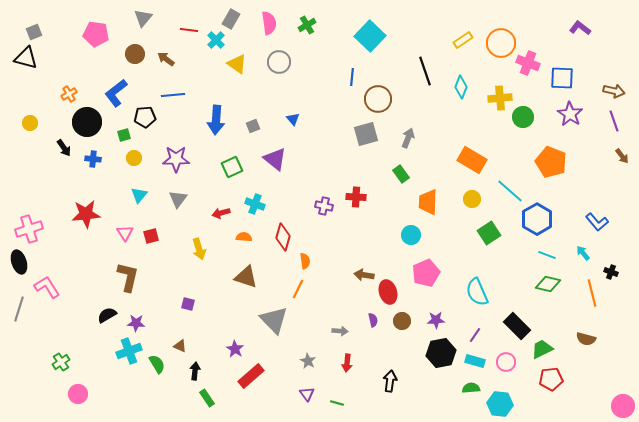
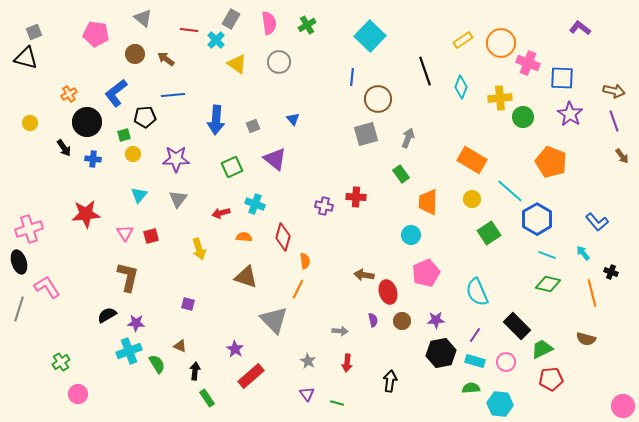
gray triangle at (143, 18): rotated 30 degrees counterclockwise
yellow circle at (134, 158): moved 1 px left, 4 px up
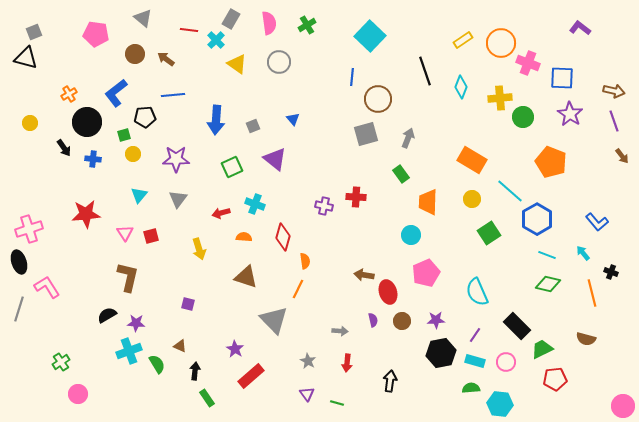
red pentagon at (551, 379): moved 4 px right
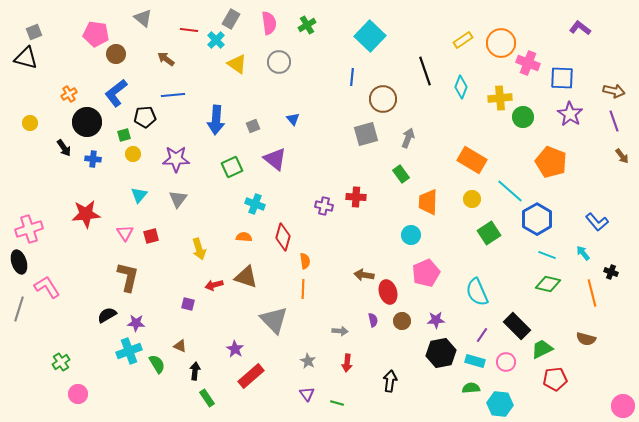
brown circle at (135, 54): moved 19 px left
brown circle at (378, 99): moved 5 px right
red arrow at (221, 213): moved 7 px left, 72 px down
orange line at (298, 289): moved 5 px right; rotated 24 degrees counterclockwise
purple line at (475, 335): moved 7 px right
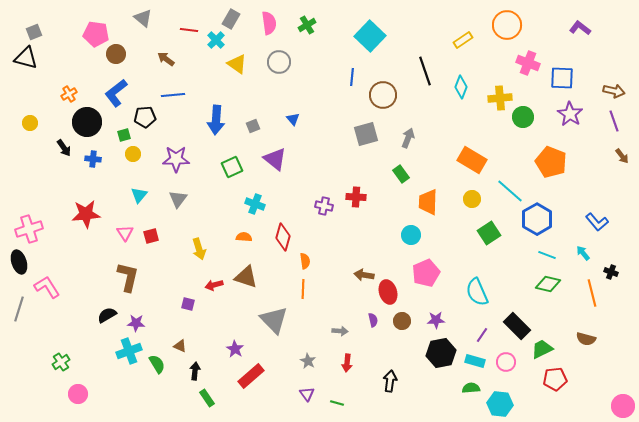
orange circle at (501, 43): moved 6 px right, 18 px up
brown circle at (383, 99): moved 4 px up
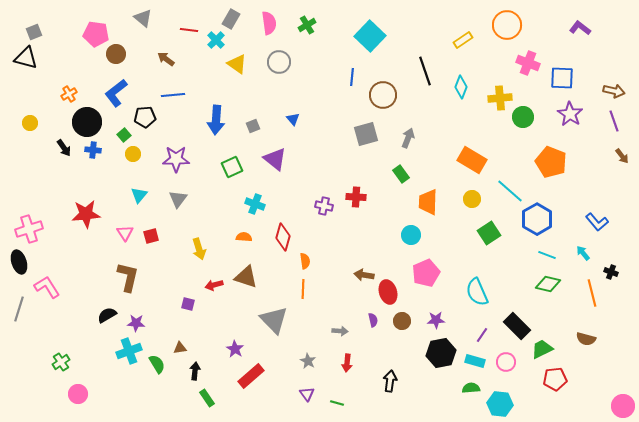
green square at (124, 135): rotated 24 degrees counterclockwise
blue cross at (93, 159): moved 9 px up
brown triangle at (180, 346): moved 2 px down; rotated 32 degrees counterclockwise
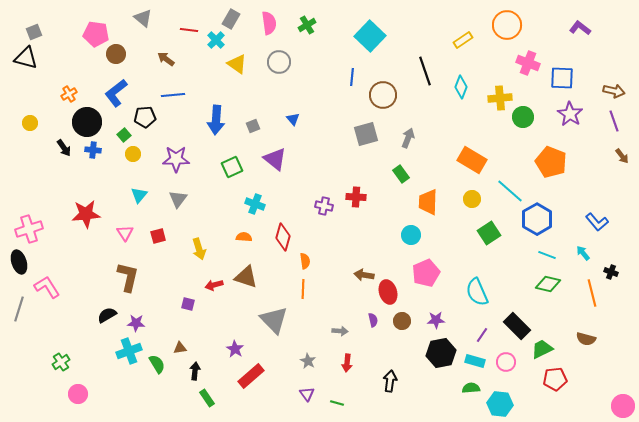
red square at (151, 236): moved 7 px right
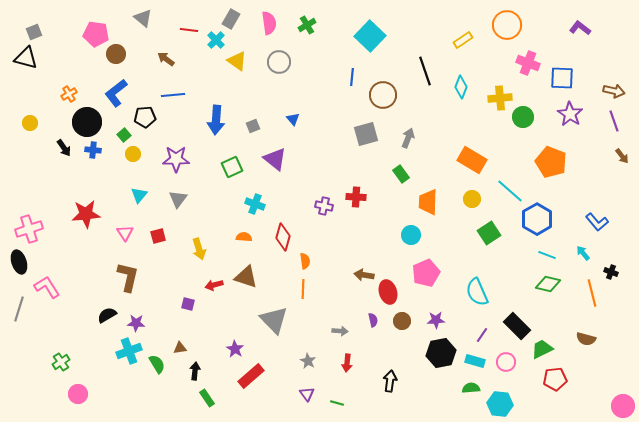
yellow triangle at (237, 64): moved 3 px up
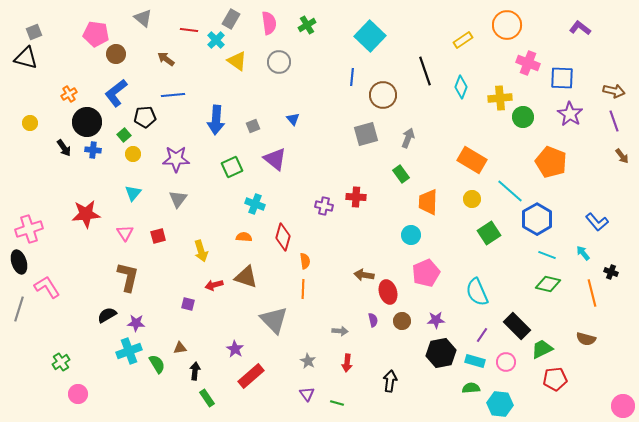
cyan triangle at (139, 195): moved 6 px left, 2 px up
yellow arrow at (199, 249): moved 2 px right, 2 px down
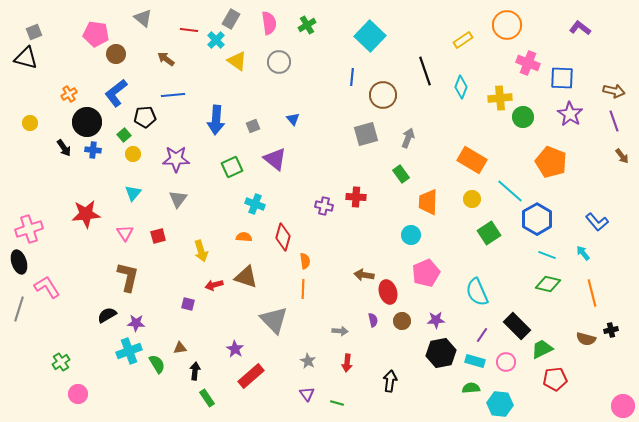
black cross at (611, 272): moved 58 px down; rotated 32 degrees counterclockwise
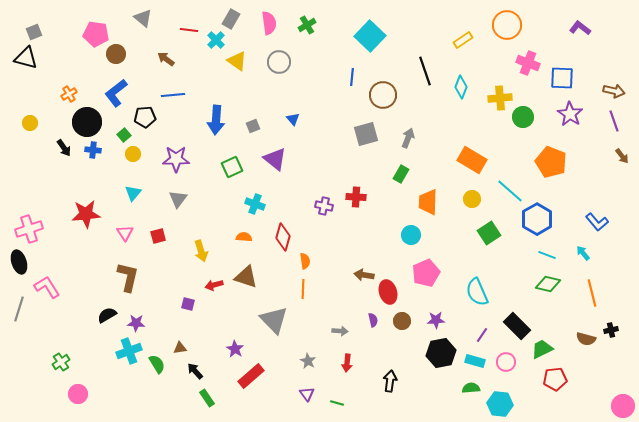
green rectangle at (401, 174): rotated 66 degrees clockwise
black arrow at (195, 371): rotated 48 degrees counterclockwise
